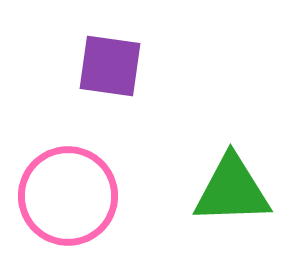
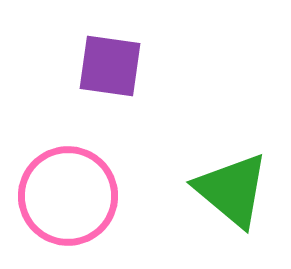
green triangle: rotated 42 degrees clockwise
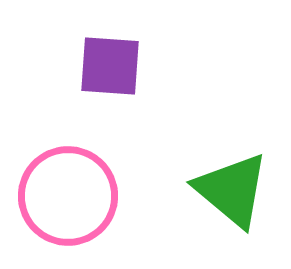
purple square: rotated 4 degrees counterclockwise
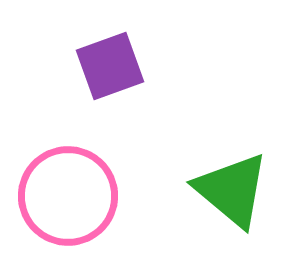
purple square: rotated 24 degrees counterclockwise
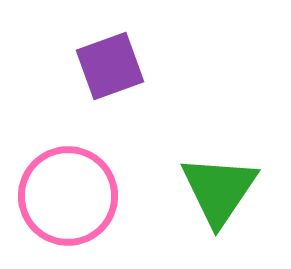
green triangle: moved 13 px left; rotated 24 degrees clockwise
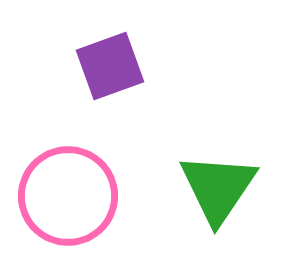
green triangle: moved 1 px left, 2 px up
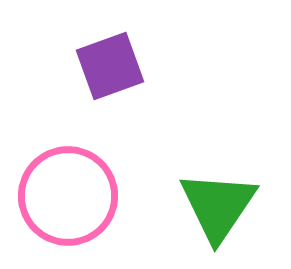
green triangle: moved 18 px down
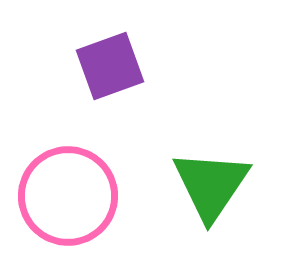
green triangle: moved 7 px left, 21 px up
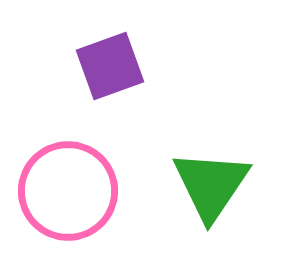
pink circle: moved 5 px up
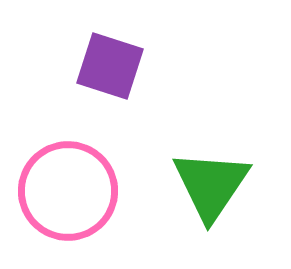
purple square: rotated 38 degrees clockwise
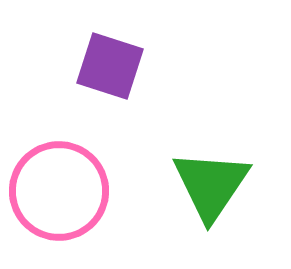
pink circle: moved 9 px left
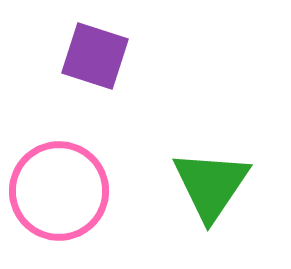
purple square: moved 15 px left, 10 px up
